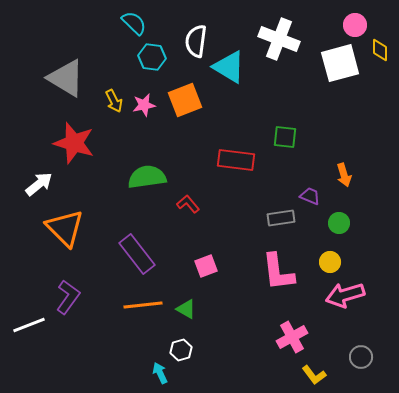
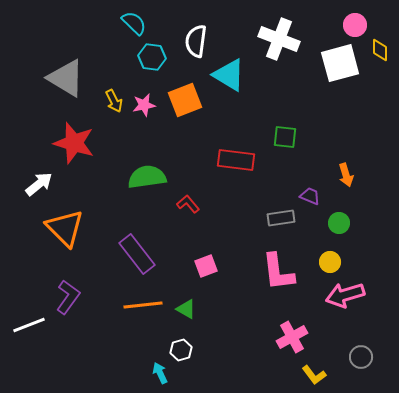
cyan triangle: moved 8 px down
orange arrow: moved 2 px right
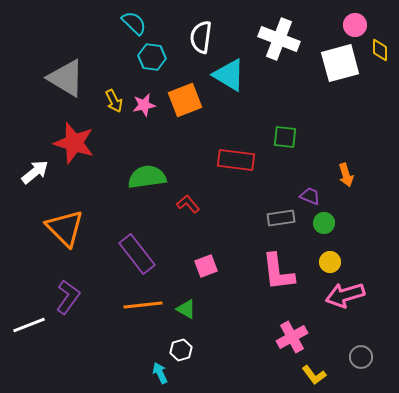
white semicircle: moved 5 px right, 4 px up
white arrow: moved 4 px left, 12 px up
green circle: moved 15 px left
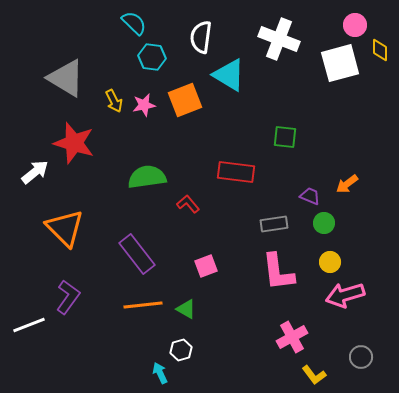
red rectangle: moved 12 px down
orange arrow: moved 1 px right, 9 px down; rotated 70 degrees clockwise
gray rectangle: moved 7 px left, 6 px down
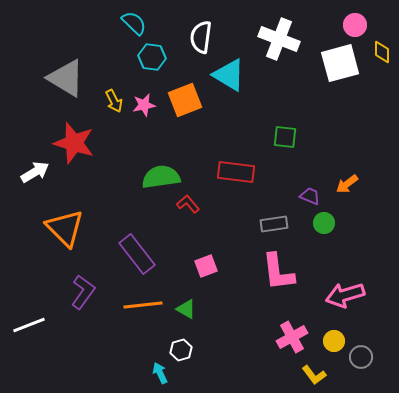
yellow diamond: moved 2 px right, 2 px down
white arrow: rotated 8 degrees clockwise
green semicircle: moved 14 px right
yellow circle: moved 4 px right, 79 px down
purple L-shape: moved 15 px right, 5 px up
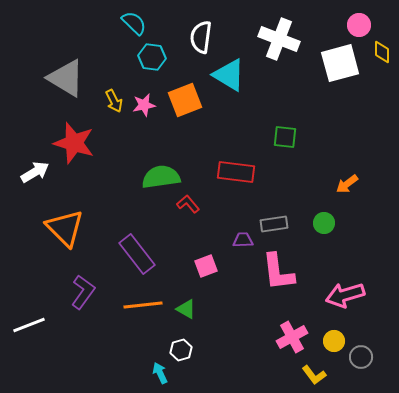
pink circle: moved 4 px right
purple trapezoid: moved 67 px left, 44 px down; rotated 25 degrees counterclockwise
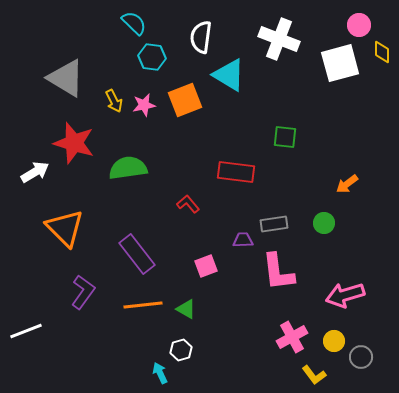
green semicircle: moved 33 px left, 9 px up
white line: moved 3 px left, 6 px down
